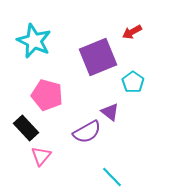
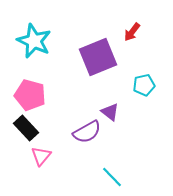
red arrow: rotated 24 degrees counterclockwise
cyan pentagon: moved 11 px right, 3 px down; rotated 25 degrees clockwise
pink pentagon: moved 17 px left
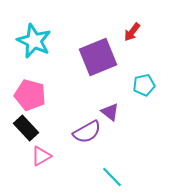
pink triangle: rotated 20 degrees clockwise
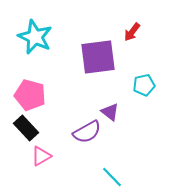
cyan star: moved 1 px right, 4 px up
purple square: rotated 15 degrees clockwise
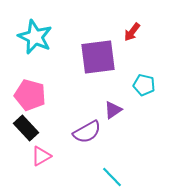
cyan pentagon: rotated 25 degrees clockwise
purple triangle: moved 3 px right, 2 px up; rotated 48 degrees clockwise
